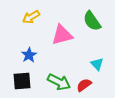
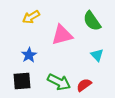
cyan triangle: moved 9 px up
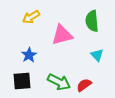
green semicircle: rotated 30 degrees clockwise
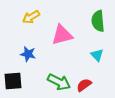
green semicircle: moved 6 px right
blue star: moved 1 px left, 1 px up; rotated 28 degrees counterclockwise
black square: moved 9 px left
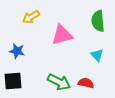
blue star: moved 11 px left, 3 px up
red semicircle: moved 2 px right, 2 px up; rotated 49 degrees clockwise
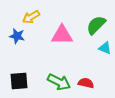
green semicircle: moved 2 px left, 4 px down; rotated 50 degrees clockwise
pink triangle: rotated 15 degrees clockwise
blue star: moved 15 px up
cyan triangle: moved 8 px right, 7 px up; rotated 24 degrees counterclockwise
black square: moved 6 px right
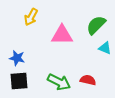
yellow arrow: rotated 30 degrees counterclockwise
blue star: moved 22 px down
red semicircle: moved 2 px right, 3 px up
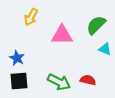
cyan triangle: moved 1 px down
blue star: rotated 14 degrees clockwise
